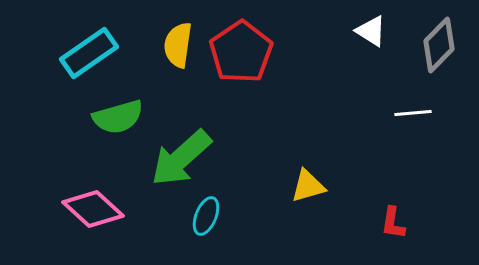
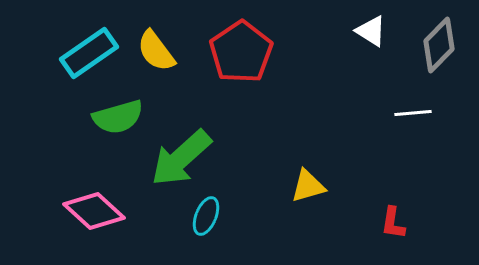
yellow semicircle: moved 22 px left, 6 px down; rotated 45 degrees counterclockwise
pink diamond: moved 1 px right, 2 px down
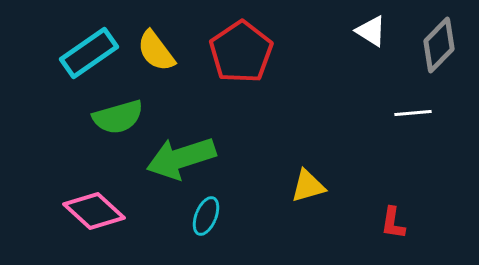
green arrow: rotated 24 degrees clockwise
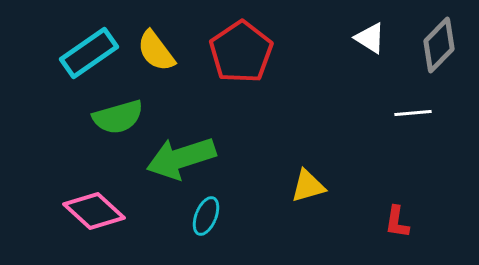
white triangle: moved 1 px left, 7 px down
red L-shape: moved 4 px right, 1 px up
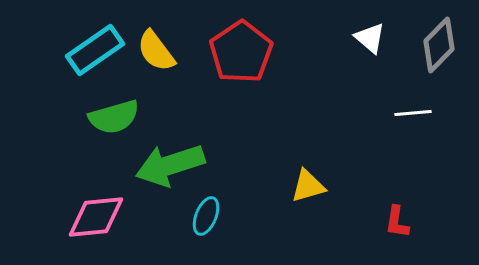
white triangle: rotated 8 degrees clockwise
cyan rectangle: moved 6 px right, 3 px up
green semicircle: moved 4 px left
green arrow: moved 11 px left, 7 px down
pink diamond: moved 2 px right, 6 px down; rotated 48 degrees counterclockwise
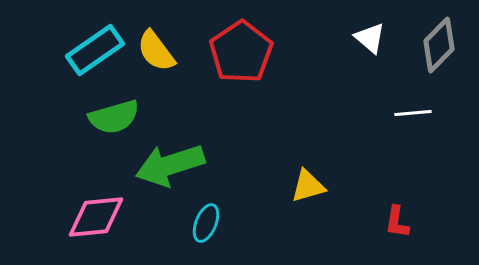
cyan ellipse: moved 7 px down
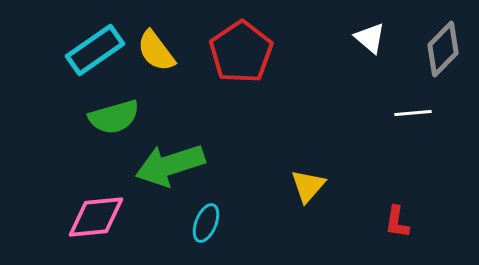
gray diamond: moved 4 px right, 4 px down
yellow triangle: rotated 33 degrees counterclockwise
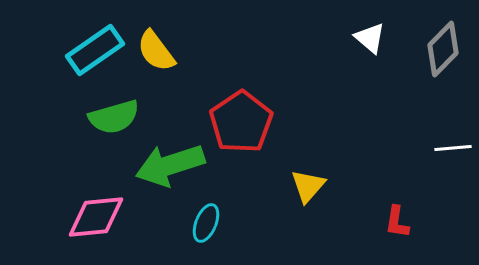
red pentagon: moved 70 px down
white line: moved 40 px right, 35 px down
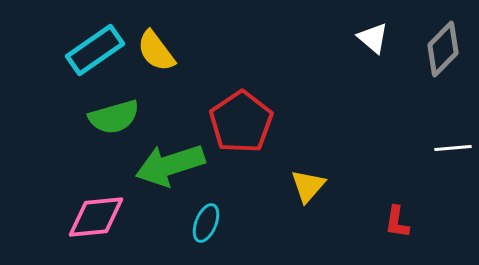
white triangle: moved 3 px right
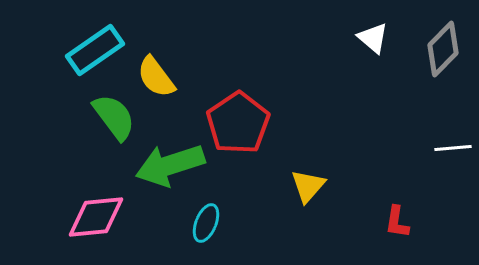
yellow semicircle: moved 26 px down
green semicircle: rotated 111 degrees counterclockwise
red pentagon: moved 3 px left, 1 px down
